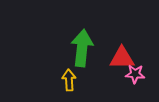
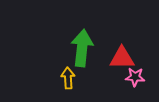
pink star: moved 3 px down
yellow arrow: moved 1 px left, 2 px up
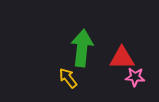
yellow arrow: rotated 35 degrees counterclockwise
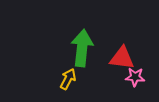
red triangle: rotated 8 degrees clockwise
yellow arrow: moved 1 px down; rotated 65 degrees clockwise
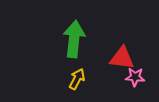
green arrow: moved 8 px left, 9 px up
yellow arrow: moved 9 px right
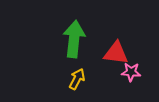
red triangle: moved 6 px left, 5 px up
pink star: moved 4 px left, 5 px up
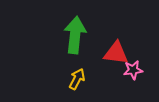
green arrow: moved 1 px right, 4 px up
pink star: moved 2 px right, 2 px up; rotated 12 degrees counterclockwise
